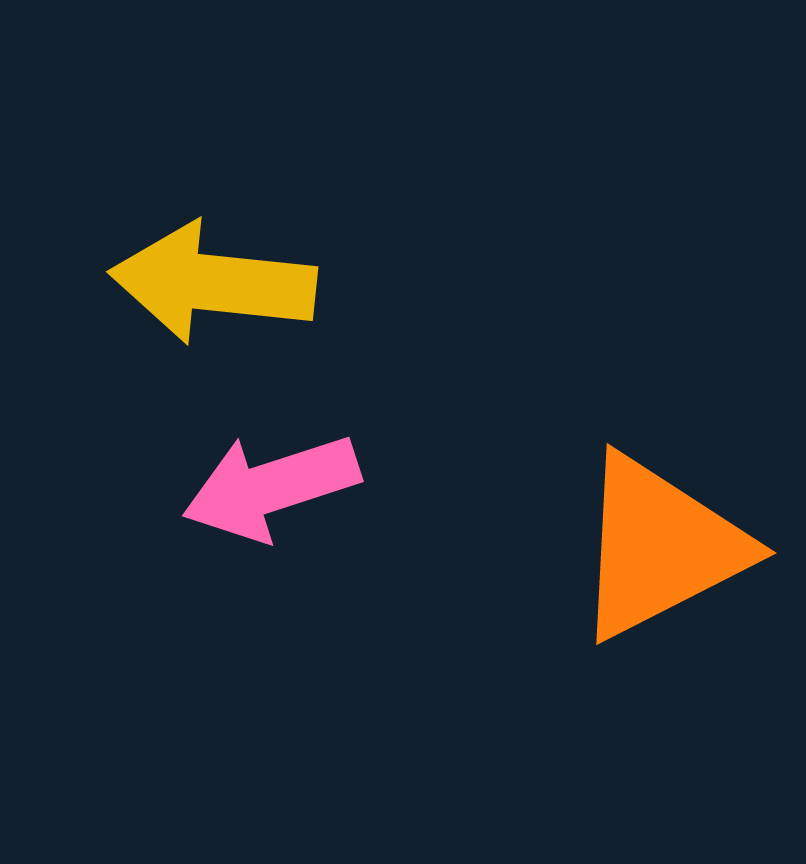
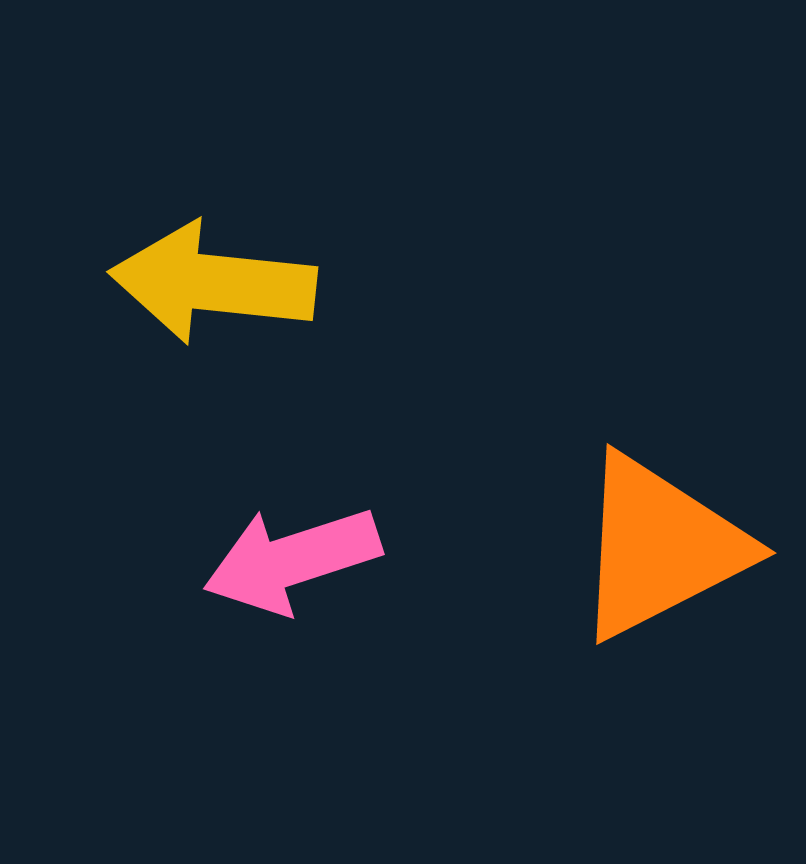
pink arrow: moved 21 px right, 73 px down
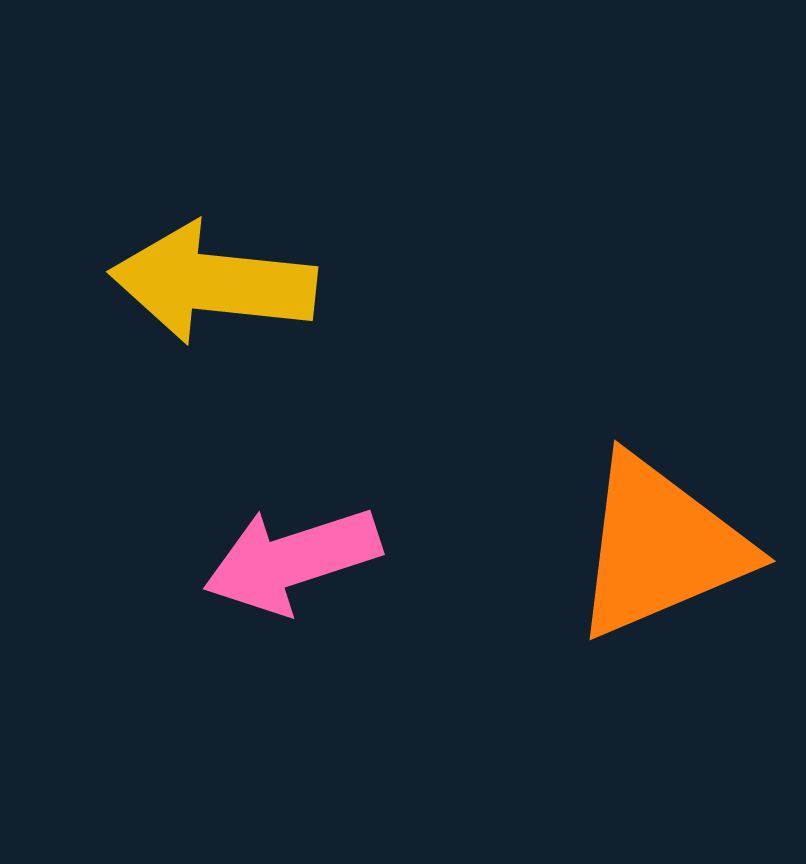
orange triangle: rotated 4 degrees clockwise
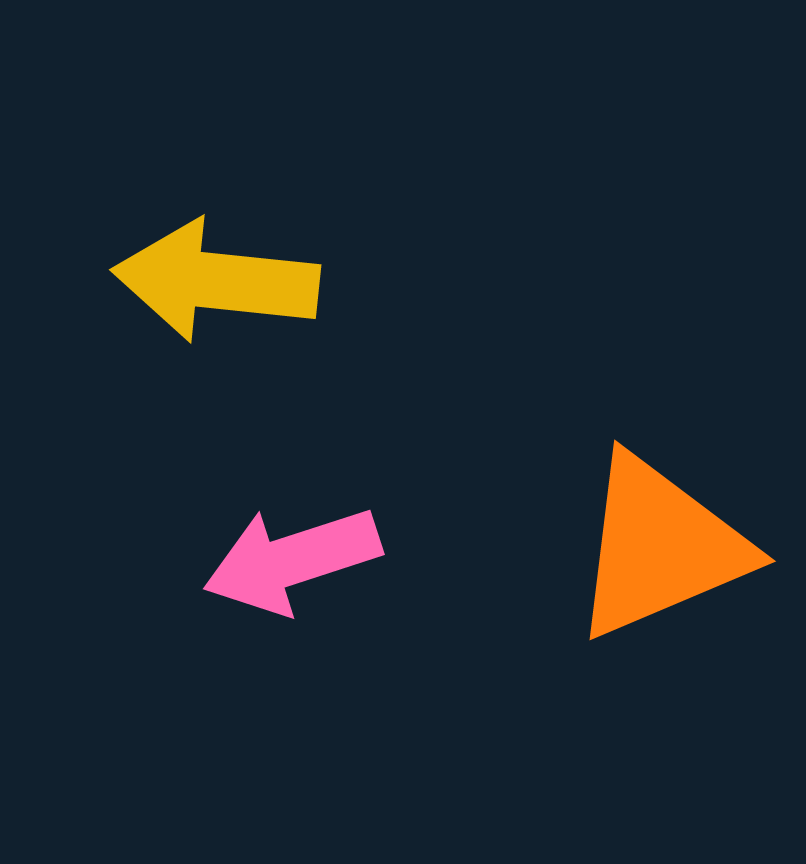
yellow arrow: moved 3 px right, 2 px up
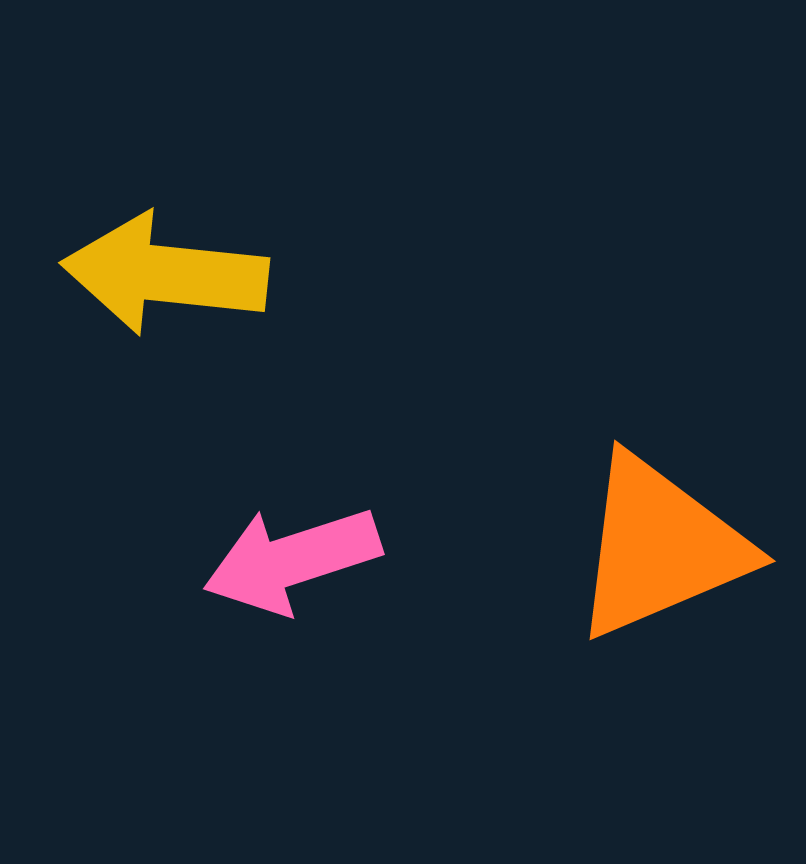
yellow arrow: moved 51 px left, 7 px up
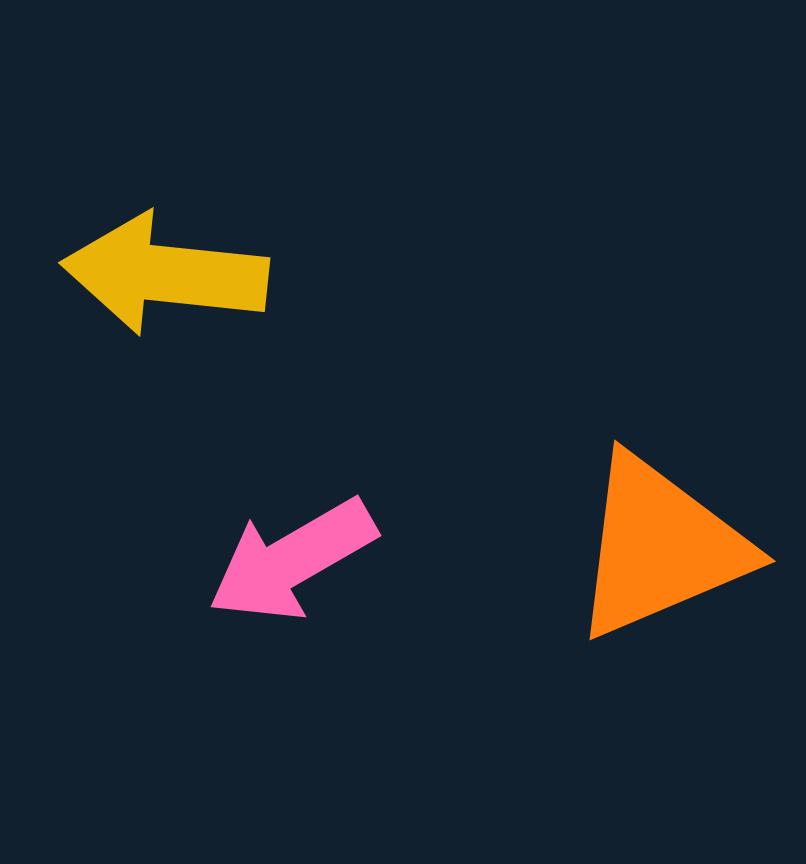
pink arrow: rotated 12 degrees counterclockwise
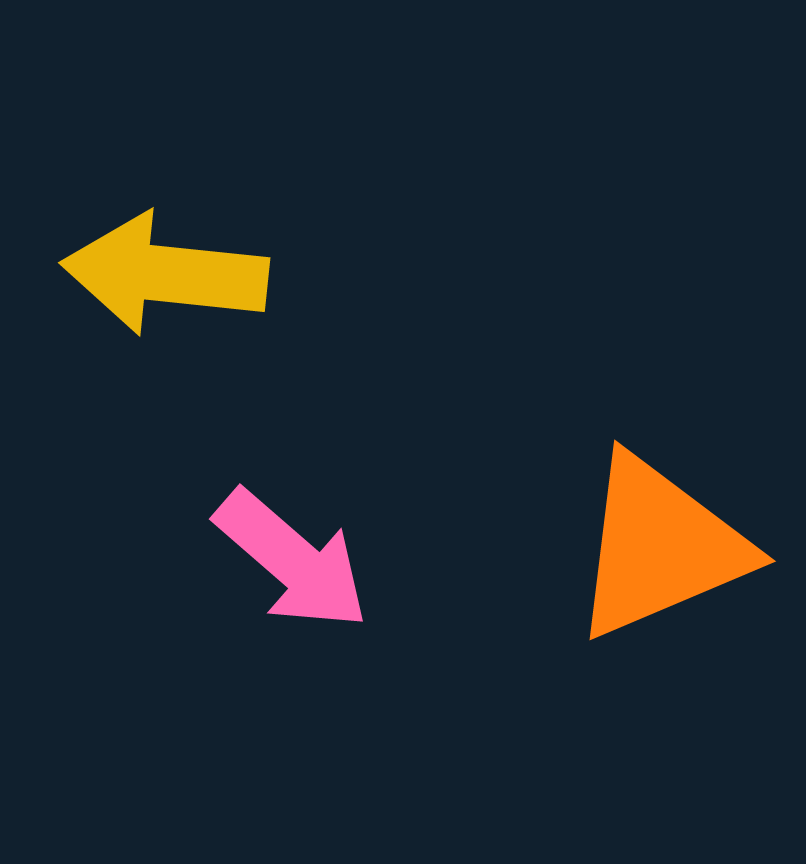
pink arrow: rotated 109 degrees counterclockwise
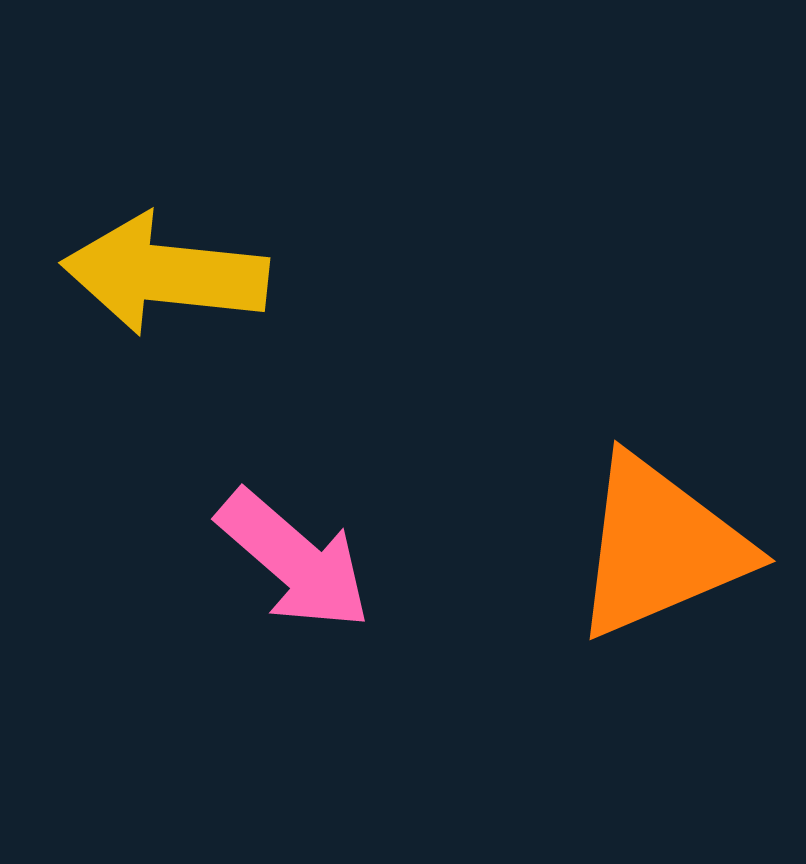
pink arrow: moved 2 px right
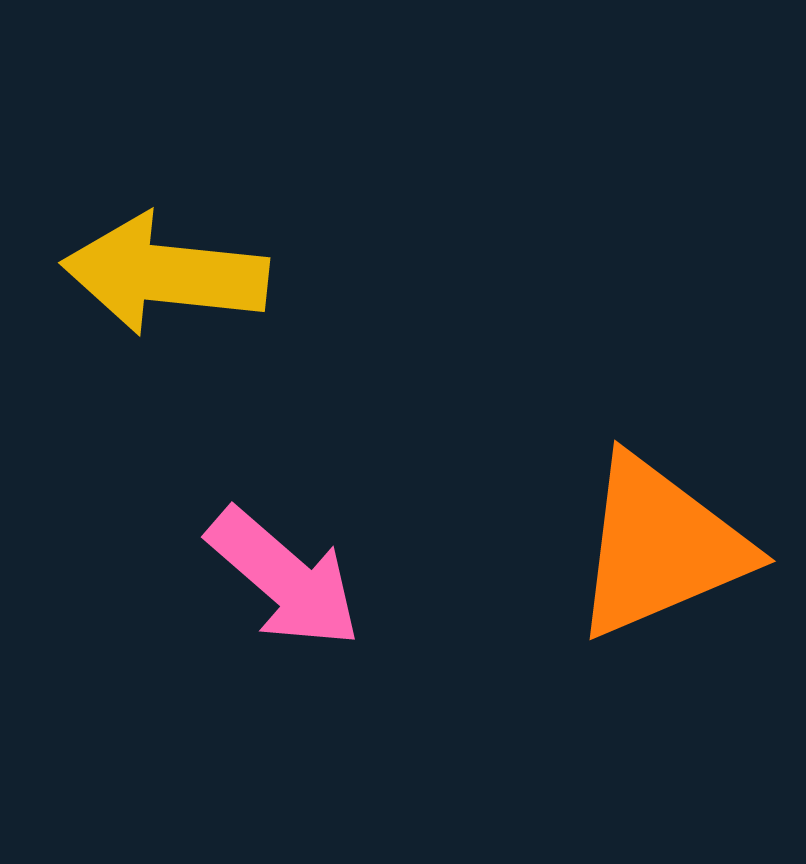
pink arrow: moved 10 px left, 18 px down
